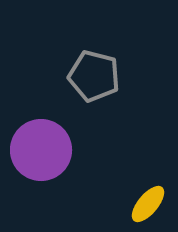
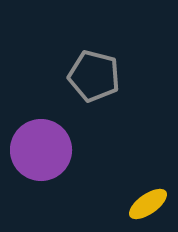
yellow ellipse: rotated 15 degrees clockwise
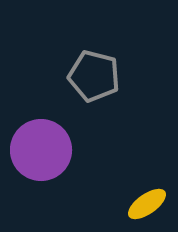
yellow ellipse: moved 1 px left
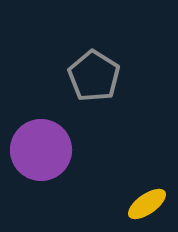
gray pentagon: rotated 18 degrees clockwise
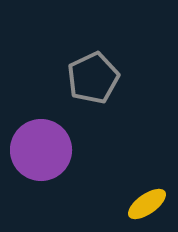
gray pentagon: moved 1 px left, 2 px down; rotated 15 degrees clockwise
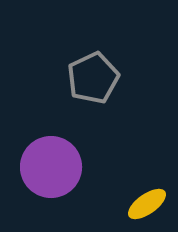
purple circle: moved 10 px right, 17 px down
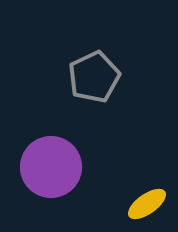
gray pentagon: moved 1 px right, 1 px up
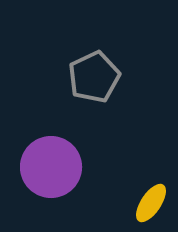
yellow ellipse: moved 4 px right, 1 px up; rotated 21 degrees counterclockwise
